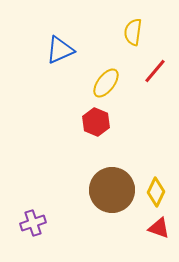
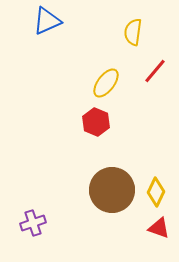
blue triangle: moved 13 px left, 29 px up
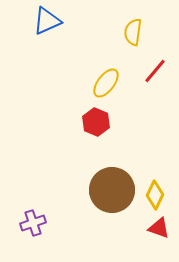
yellow diamond: moved 1 px left, 3 px down
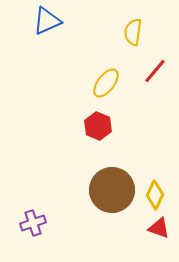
red hexagon: moved 2 px right, 4 px down
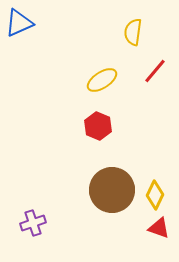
blue triangle: moved 28 px left, 2 px down
yellow ellipse: moved 4 px left, 3 px up; rotated 20 degrees clockwise
